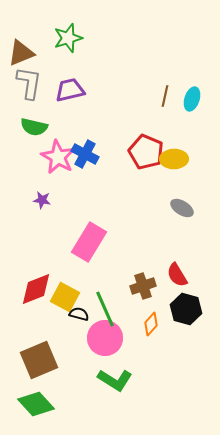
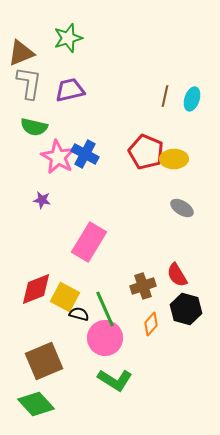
brown square: moved 5 px right, 1 px down
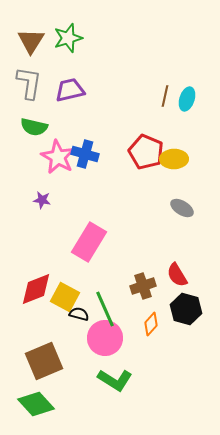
brown triangle: moved 10 px right, 12 px up; rotated 36 degrees counterclockwise
cyan ellipse: moved 5 px left
blue cross: rotated 12 degrees counterclockwise
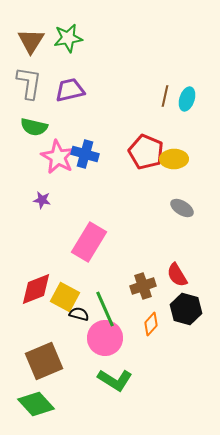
green star: rotated 8 degrees clockwise
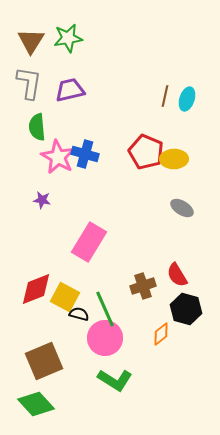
green semicircle: moved 3 px right; rotated 72 degrees clockwise
orange diamond: moved 10 px right, 10 px down; rotated 10 degrees clockwise
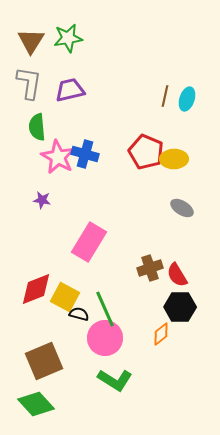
brown cross: moved 7 px right, 18 px up
black hexagon: moved 6 px left, 2 px up; rotated 16 degrees counterclockwise
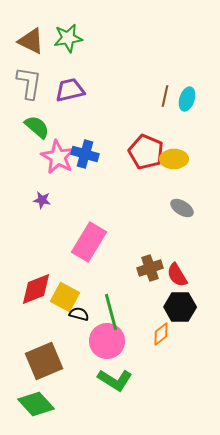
brown triangle: rotated 36 degrees counterclockwise
green semicircle: rotated 136 degrees clockwise
green line: moved 6 px right, 3 px down; rotated 9 degrees clockwise
pink circle: moved 2 px right, 3 px down
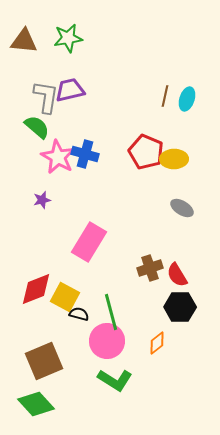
brown triangle: moved 7 px left; rotated 20 degrees counterclockwise
gray L-shape: moved 17 px right, 14 px down
purple star: rotated 24 degrees counterclockwise
orange diamond: moved 4 px left, 9 px down
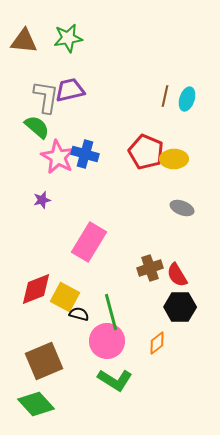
gray ellipse: rotated 10 degrees counterclockwise
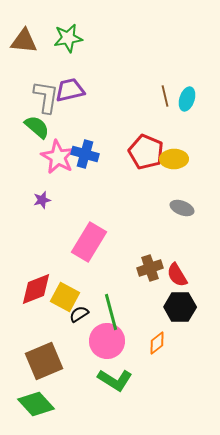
brown line: rotated 25 degrees counterclockwise
black semicircle: rotated 48 degrees counterclockwise
